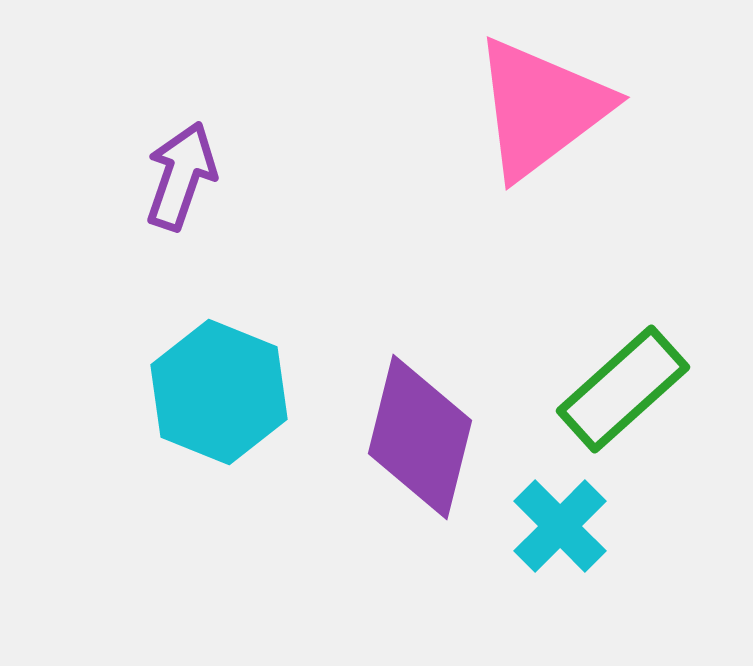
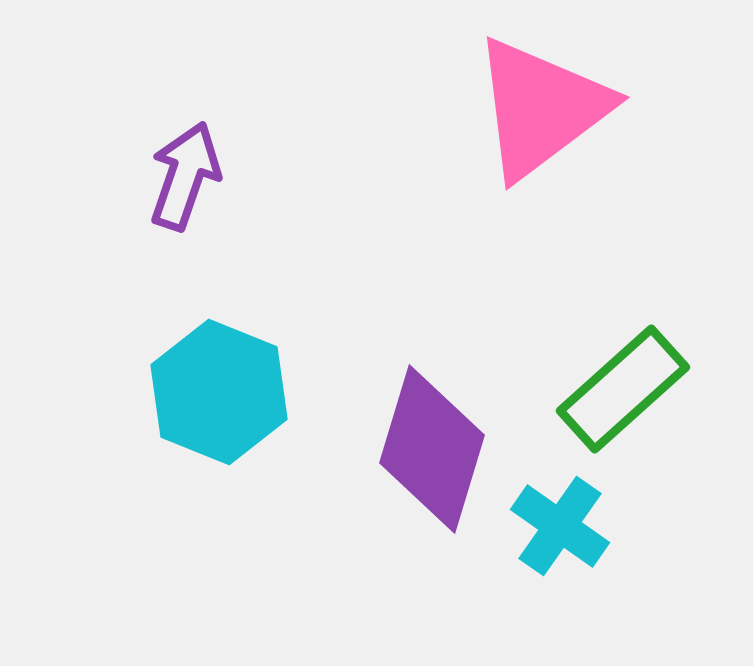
purple arrow: moved 4 px right
purple diamond: moved 12 px right, 12 px down; rotated 3 degrees clockwise
cyan cross: rotated 10 degrees counterclockwise
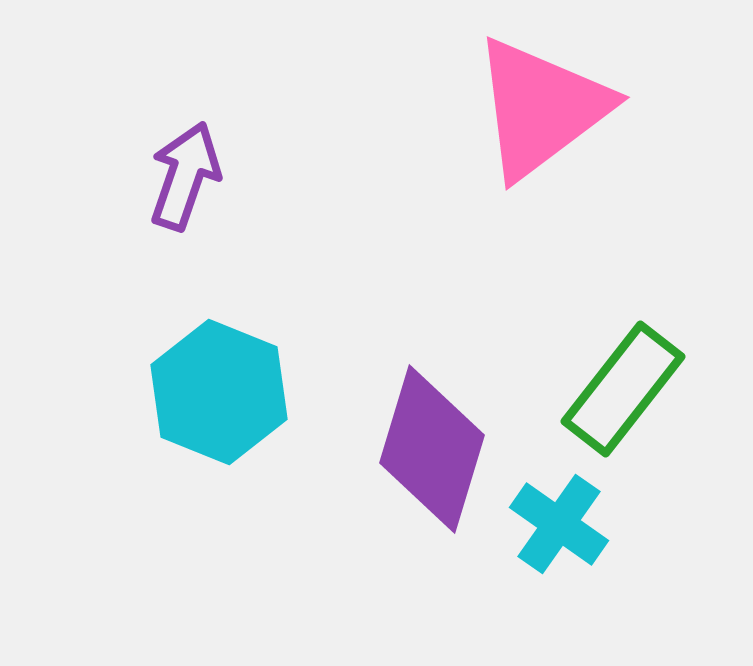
green rectangle: rotated 10 degrees counterclockwise
cyan cross: moved 1 px left, 2 px up
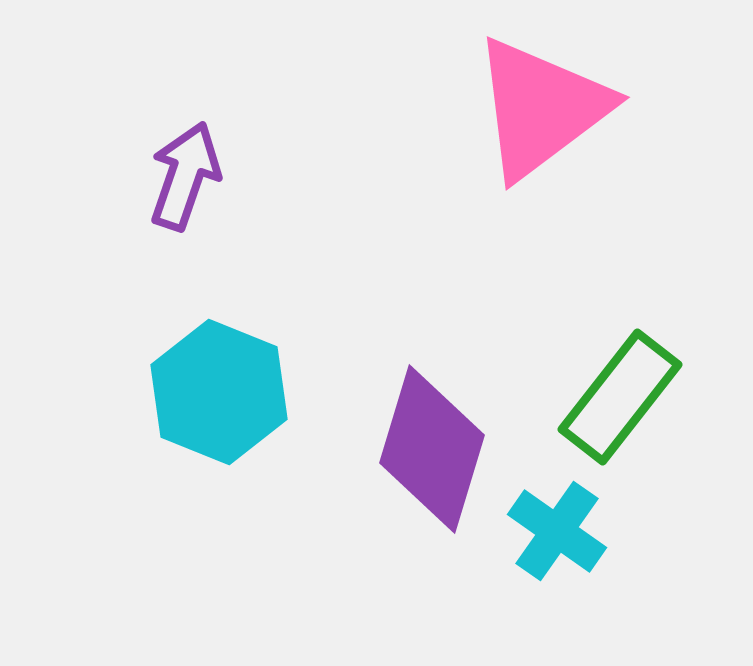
green rectangle: moved 3 px left, 8 px down
cyan cross: moved 2 px left, 7 px down
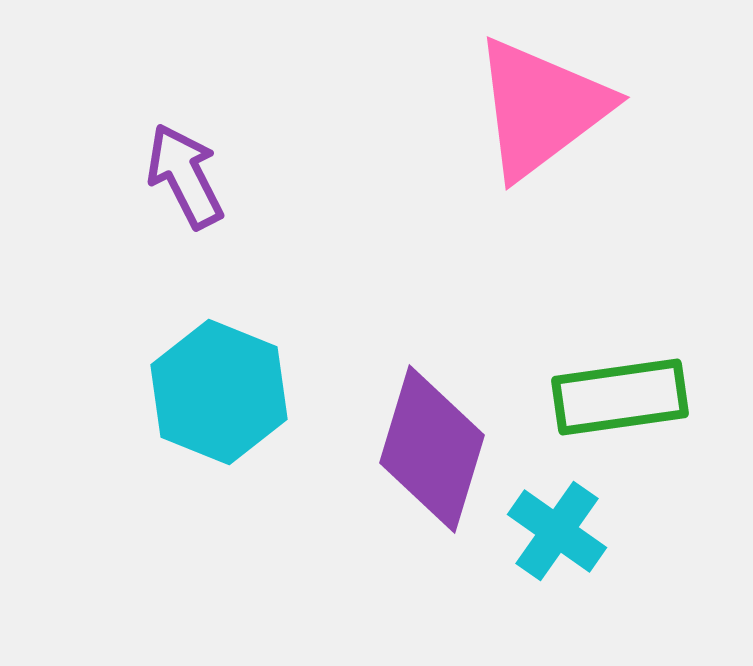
purple arrow: rotated 46 degrees counterclockwise
green rectangle: rotated 44 degrees clockwise
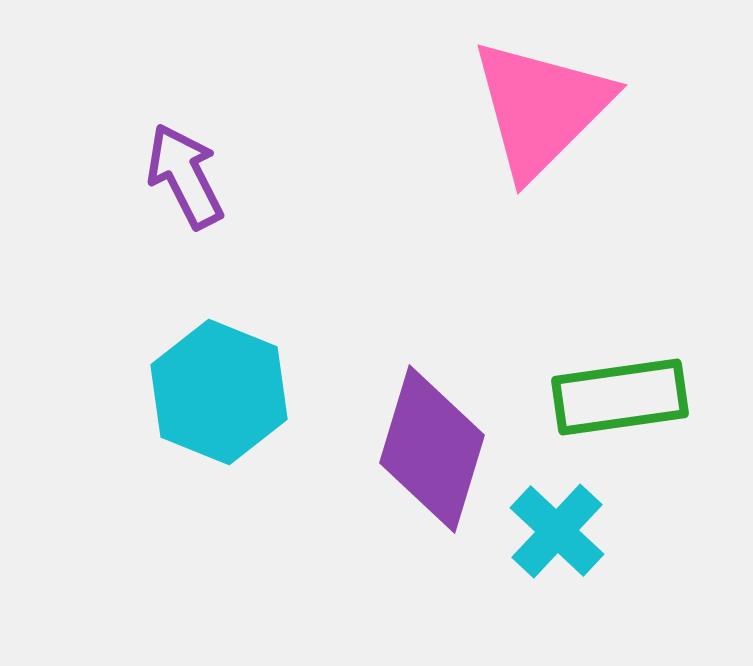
pink triangle: rotated 8 degrees counterclockwise
cyan cross: rotated 8 degrees clockwise
